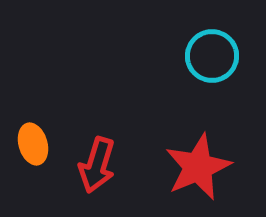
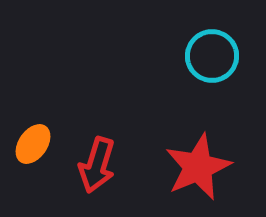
orange ellipse: rotated 51 degrees clockwise
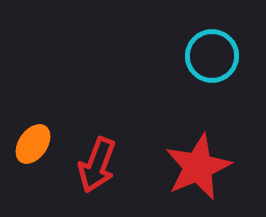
red arrow: rotated 4 degrees clockwise
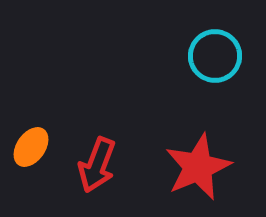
cyan circle: moved 3 px right
orange ellipse: moved 2 px left, 3 px down
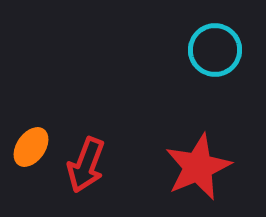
cyan circle: moved 6 px up
red arrow: moved 11 px left
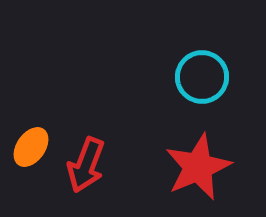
cyan circle: moved 13 px left, 27 px down
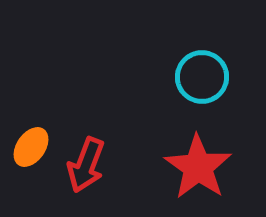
red star: rotated 14 degrees counterclockwise
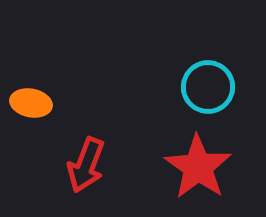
cyan circle: moved 6 px right, 10 px down
orange ellipse: moved 44 px up; rotated 66 degrees clockwise
